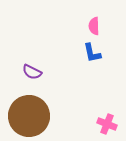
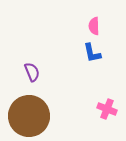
purple semicircle: rotated 138 degrees counterclockwise
pink cross: moved 15 px up
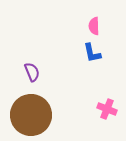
brown circle: moved 2 px right, 1 px up
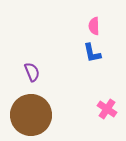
pink cross: rotated 12 degrees clockwise
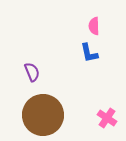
blue L-shape: moved 3 px left
pink cross: moved 9 px down
brown circle: moved 12 px right
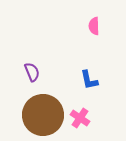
blue L-shape: moved 27 px down
pink cross: moved 27 px left
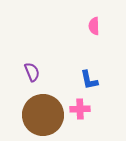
pink cross: moved 9 px up; rotated 36 degrees counterclockwise
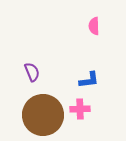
blue L-shape: rotated 85 degrees counterclockwise
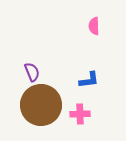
pink cross: moved 5 px down
brown circle: moved 2 px left, 10 px up
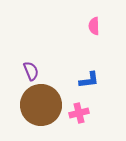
purple semicircle: moved 1 px left, 1 px up
pink cross: moved 1 px left, 1 px up; rotated 12 degrees counterclockwise
